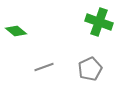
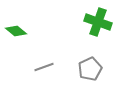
green cross: moved 1 px left
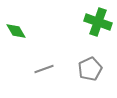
green diamond: rotated 20 degrees clockwise
gray line: moved 2 px down
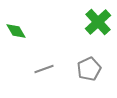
green cross: rotated 28 degrees clockwise
gray pentagon: moved 1 px left
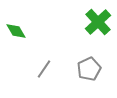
gray line: rotated 36 degrees counterclockwise
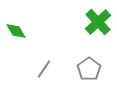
gray pentagon: rotated 10 degrees counterclockwise
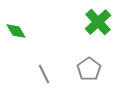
gray line: moved 5 px down; rotated 60 degrees counterclockwise
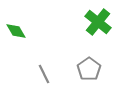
green cross: rotated 8 degrees counterclockwise
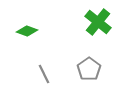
green diamond: moved 11 px right; rotated 40 degrees counterclockwise
